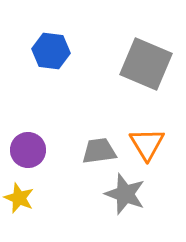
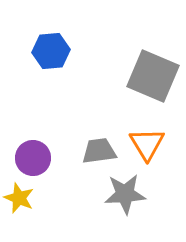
blue hexagon: rotated 12 degrees counterclockwise
gray square: moved 7 px right, 12 px down
purple circle: moved 5 px right, 8 px down
gray star: rotated 24 degrees counterclockwise
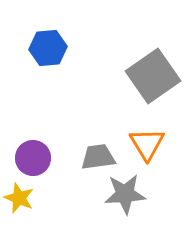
blue hexagon: moved 3 px left, 3 px up
gray square: rotated 32 degrees clockwise
gray trapezoid: moved 1 px left, 6 px down
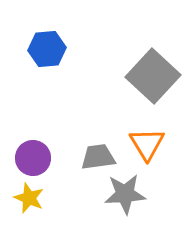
blue hexagon: moved 1 px left, 1 px down
gray square: rotated 12 degrees counterclockwise
yellow star: moved 10 px right
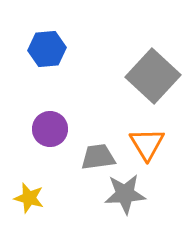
purple circle: moved 17 px right, 29 px up
yellow star: rotated 8 degrees counterclockwise
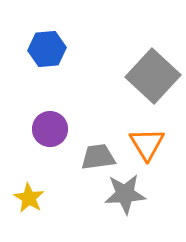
yellow star: rotated 16 degrees clockwise
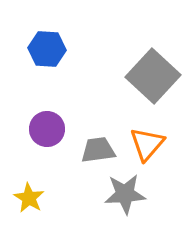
blue hexagon: rotated 9 degrees clockwise
purple circle: moved 3 px left
orange triangle: rotated 12 degrees clockwise
gray trapezoid: moved 7 px up
